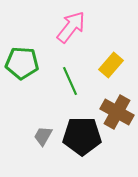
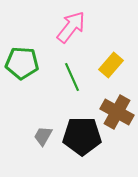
green line: moved 2 px right, 4 px up
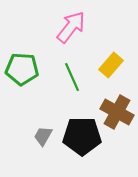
green pentagon: moved 6 px down
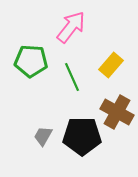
green pentagon: moved 9 px right, 8 px up
